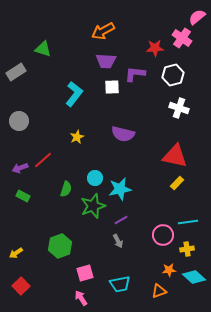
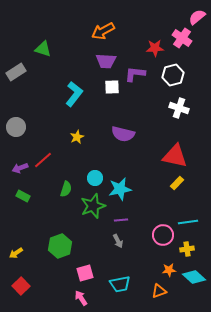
gray circle: moved 3 px left, 6 px down
purple line: rotated 24 degrees clockwise
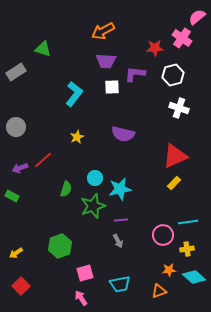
red triangle: rotated 36 degrees counterclockwise
yellow rectangle: moved 3 px left
green rectangle: moved 11 px left
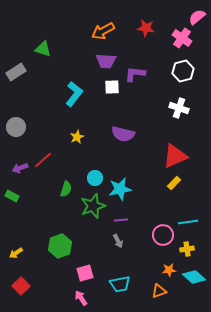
red star: moved 9 px left, 20 px up; rotated 12 degrees clockwise
white hexagon: moved 10 px right, 4 px up
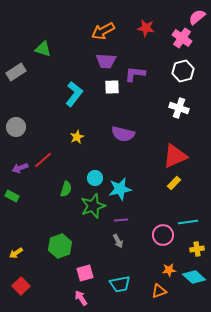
yellow cross: moved 10 px right
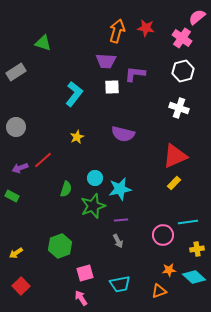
orange arrow: moved 14 px right; rotated 135 degrees clockwise
green triangle: moved 6 px up
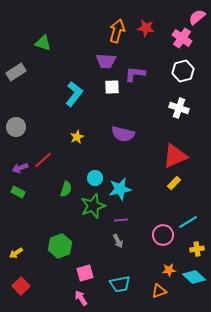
green rectangle: moved 6 px right, 4 px up
cyan line: rotated 24 degrees counterclockwise
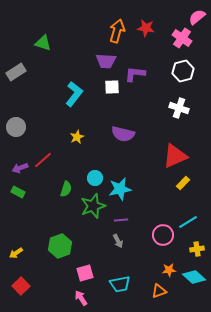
yellow rectangle: moved 9 px right
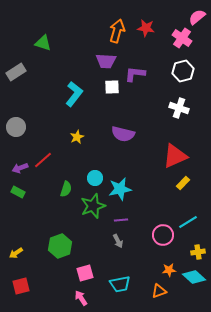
yellow cross: moved 1 px right, 3 px down
red square: rotated 30 degrees clockwise
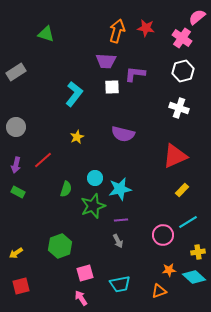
green triangle: moved 3 px right, 9 px up
purple arrow: moved 4 px left, 3 px up; rotated 56 degrees counterclockwise
yellow rectangle: moved 1 px left, 7 px down
